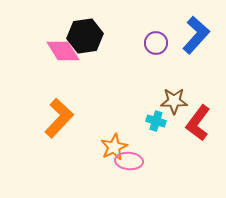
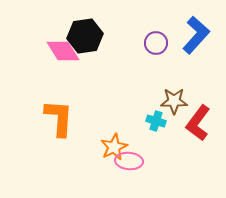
orange L-shape: rotated 39 degrees counterclockwise
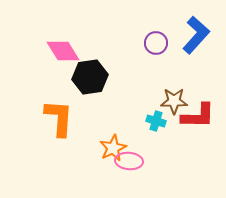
black hexagon: moved 5 px right, 41 px down
red L-shape: moved 7 px up; rotated 126 degrees counterclockwise
orange star: moved 1 px left, 1 px down
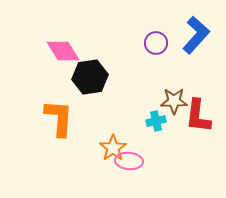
red L-shape: rotated 96 degrees clockwise
cyan cross: rotated 30 degrees counterclockwise
orange star: rotated 8 degrees counterclockwise
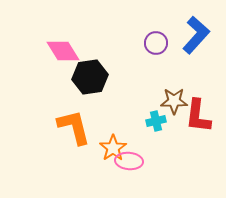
orange L-shape: moved 15 px right, 9 px down; rotated 18 degrees counterclockwise
